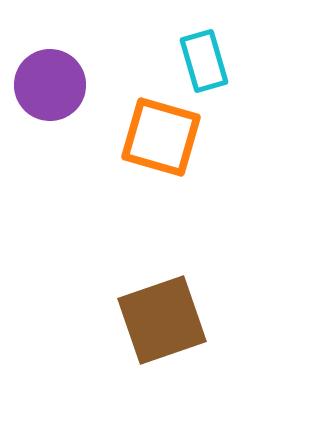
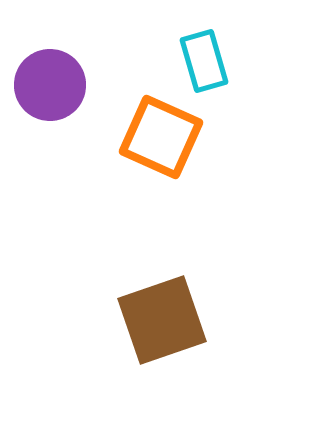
orange square: rotated 8 degrees clockwise
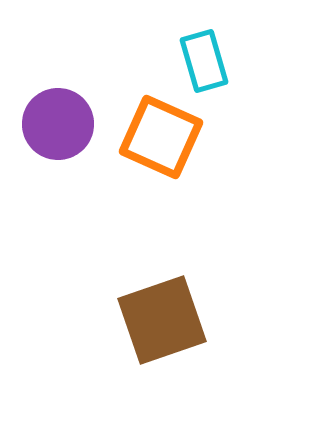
purple circle: moved 8 px right, 39 px down
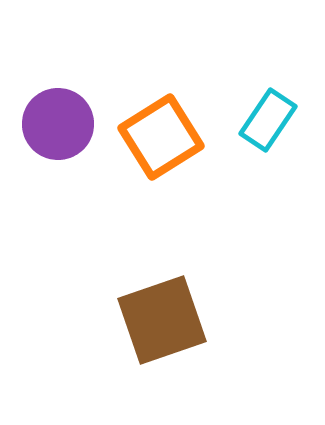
cyan rectangle: moved 64 px right, 59 px down; rotated 50 degrees clockwise
orange square: rotated 34 degrees clockwise
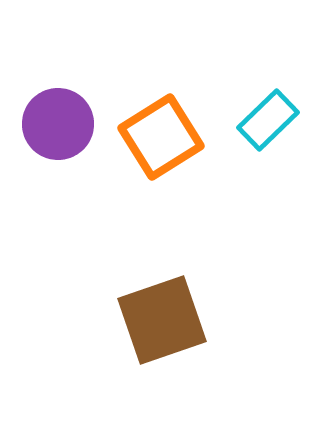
cyan rectangle: rotated 12 degrees clockwise
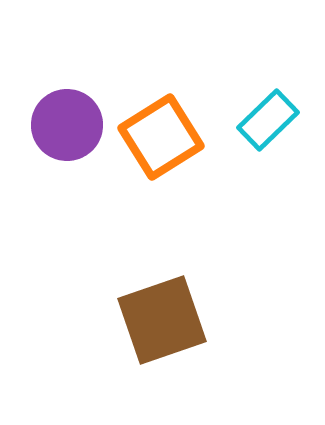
purple circle: moved 9 px right, 1 px down
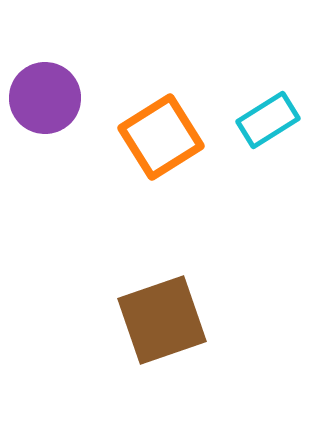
cyan rectangle: rotated 12 degrees clockwise
purple circle: moved 22 px left, 27 px up
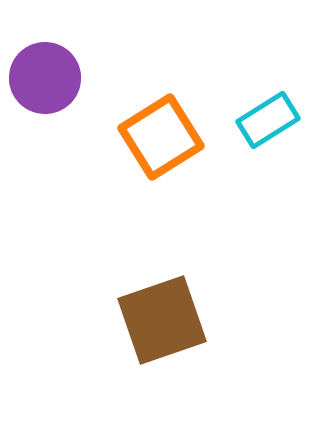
purple circle: moved 20 px up
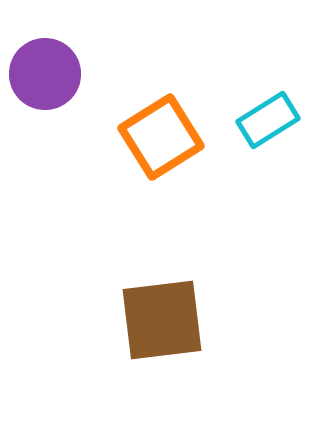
purple circle: moved 4 px up
brown square: rotated 12 degrees clockwise
